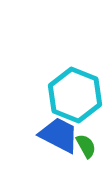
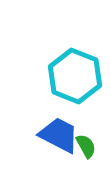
cyan hexagon: moved 19 px up
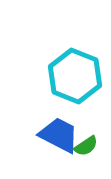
green semicircle: rotated 85 degrees clockwise
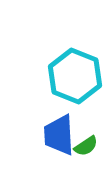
blue trapezoid: rotated 120 degrees counterclockwise
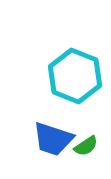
blue trapezoid: moved 6 px left, 4 px down; rotated 69 degrees counterclockwise
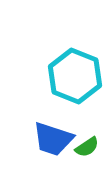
green semicircle: moved 1 px right, 1 px down
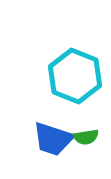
green semicircle: moved 1 px left, 10 px up; rotated 25 degrees clockwise
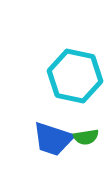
cyan hexagon: rotated 10 degrees counterclockwise
